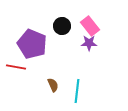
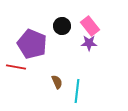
brown semicircle: moved 4 px right, 3 px up
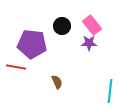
pink rectangle: moved 2 px right, 1 px up
purple pentagon: rotated 16 degrees counterclockwise
cyan line: moved 33 px right
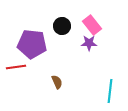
red line: rotated 18 degrees counterclockwise
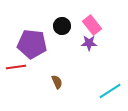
cyan line: rotated 50 degrees clockwise
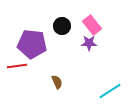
red line: moved 1 px right, 1 px up
